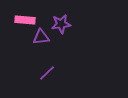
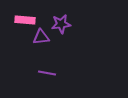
purple line: rotated 54 degrees clockwise
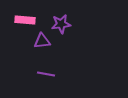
purple triangle: moved 1 px right, 4 px down
purple line: moved 1 px left, 1 px down
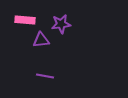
purple triangle: moved 1 px left, 1 px up
purple line: moved 1 px left, 2 px down
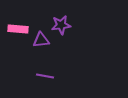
pink rectangle: moved 7 px left, 9 px down
purple star: moved 1 px down
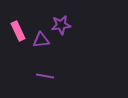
pink rectangle: moved 2 px down; rotated 60 degrees clockwise
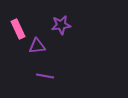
pink rectangle: moved 2 px up
purple triangle: moved 4 px left, 6 px down
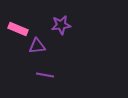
pink rectangle: rotated 42 degrees counterclockwise
purple line: moved 1 px up
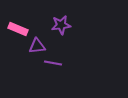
purple line: moved 8 px right, 12 px up
